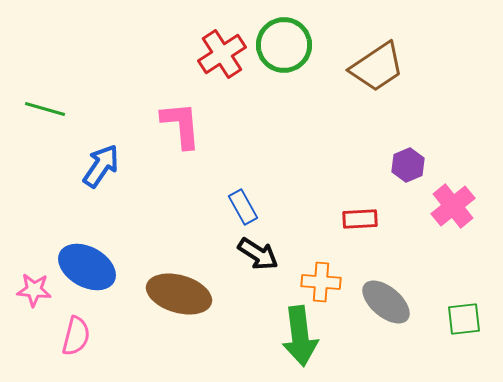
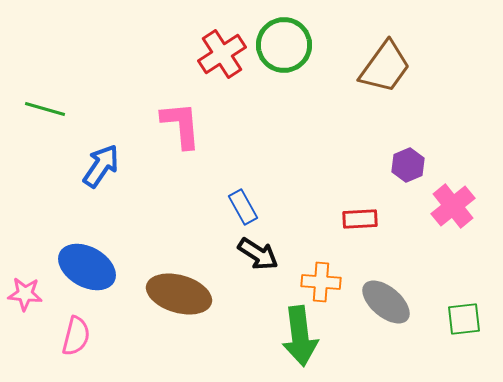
brown trapezoid: moved 8 px right; rotated 20 degrees counterclockwise
pink star: moved 9 px left, 4 px down
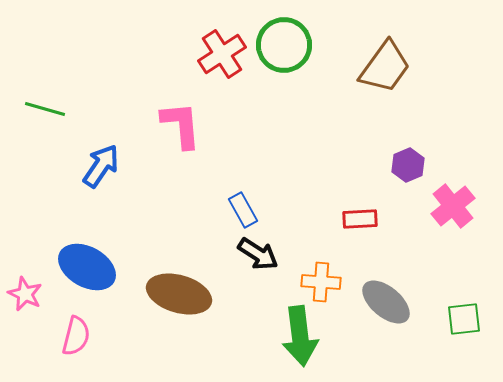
blue rectangle: moved 3 px down
pink star: rotated 20 degrees clockwise
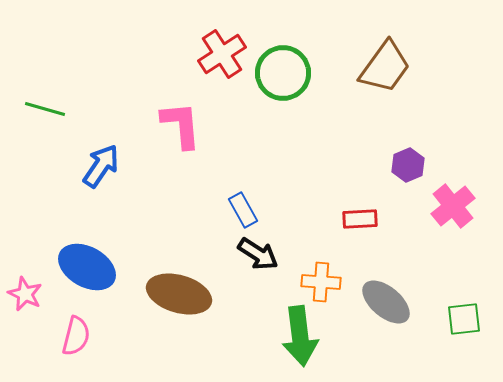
green circle: moved 1 px left, 28 px down
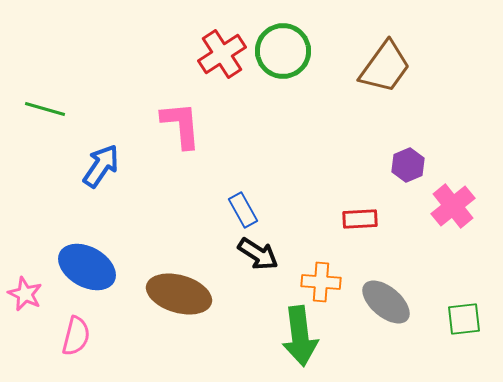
green circle: moved 22 px up
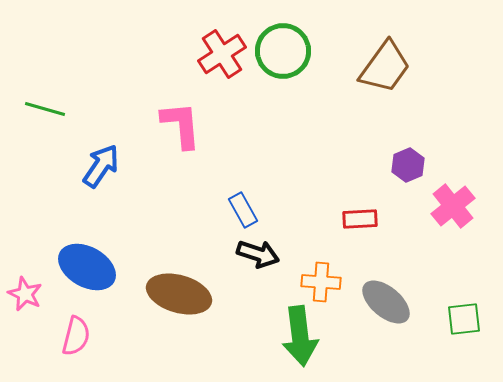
black arrow: rotated 15 degrees counterclockwise
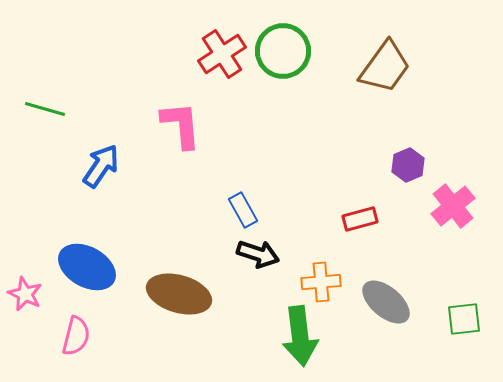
red rectangle: rotated 12 degrees counterclockwise
orange cross: rotated 9 degrees counterclockwise
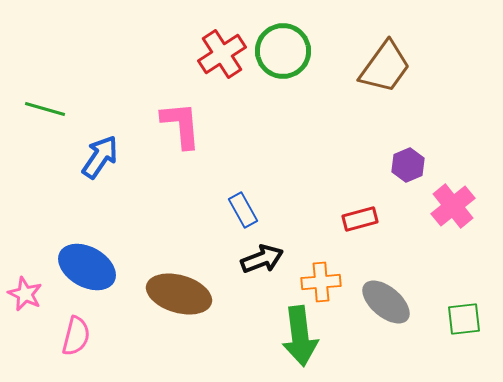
blue arrow: moved 1 px left, 9 px up
black arrow: moved 4 px right, 5 px down; rotated 39 degrees counterclockwise
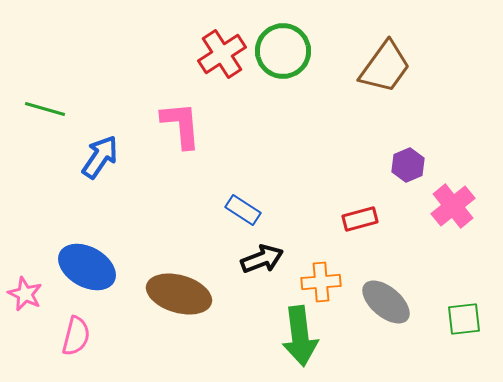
blue rectangle: rotated 28 degrees counterclockwise
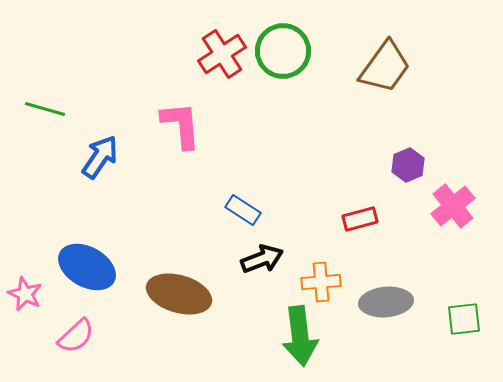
gray ellipse: rotated 45 degrees counterclockwise
pink semicircle: rotated 33 degrees clockwise
